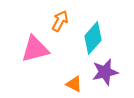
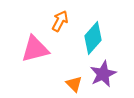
purple star: moved 2 px left, 2 px down; rotated 12 degrees counterclockwise
orange triangle: rotated 18 degrees clockwise
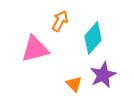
purple star: moved 1 px down
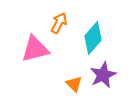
orange arrow: moved 1 px left, 2 px down
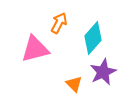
purple star: moved 3 px up
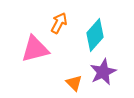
cyan diamond: moved 2 px right, 3 px up
orange triangle: moved 1 px up
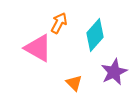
pink triangle: moved 3 px right, 1 px up; rotated 44 degrees clockwise
purple star: moved 11 px right
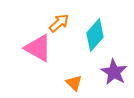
orange arrow: rotated 20 degrees clockwise
purple star: rotated 16 degrees counterclockwise
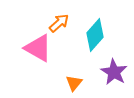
orange triangle: rotated 24 degrees clockwise
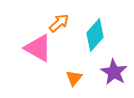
orange triangle: moved 5 px up
